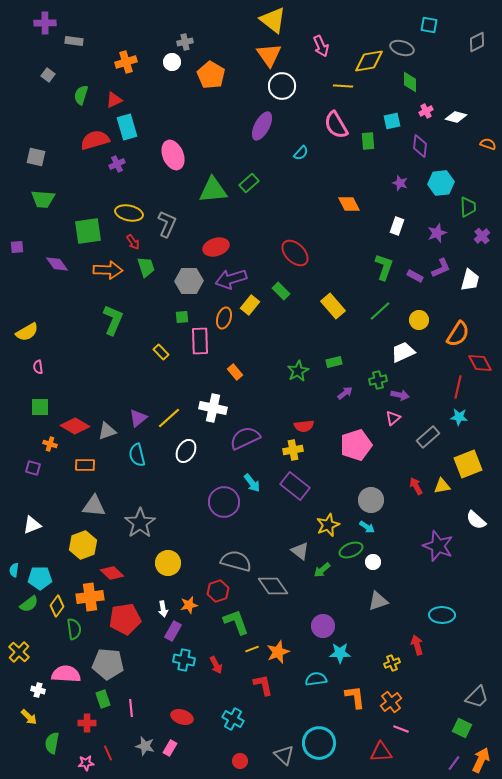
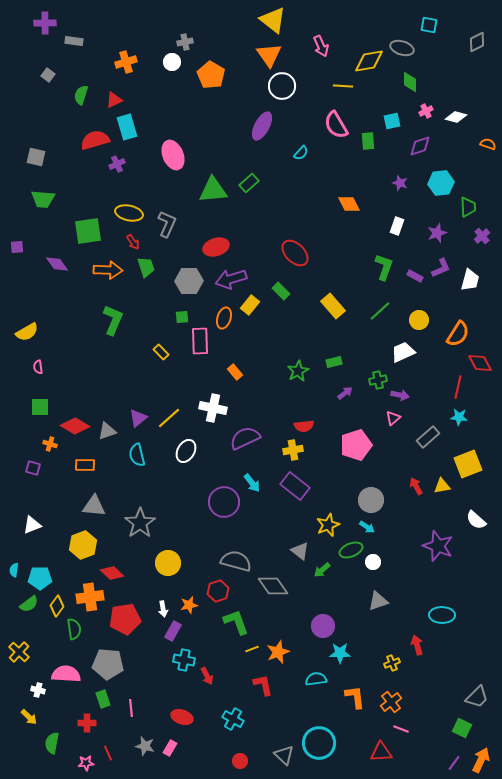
purple diamond at (420, 146): rotated 65 degrees clockwise
red arrow at (216, 665): moved 9 px left, 11 px down
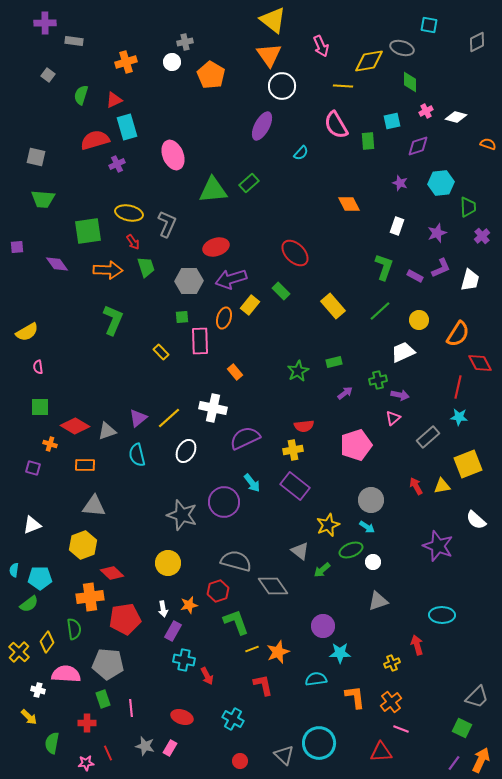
purple diamond at (420, 146): moved 2 px left
gray star at (140, 523): moved 42 px right, 8 px up; rotated 20 degrees counterclockwise
yellow diamond at (57, 606): moved 10 px left, 36 px down
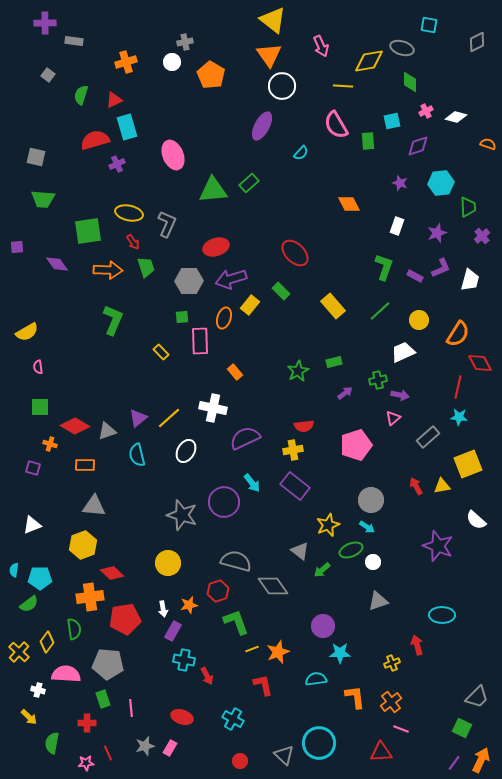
gray star at (145, 746): rotated 30 degrees counterclockwise
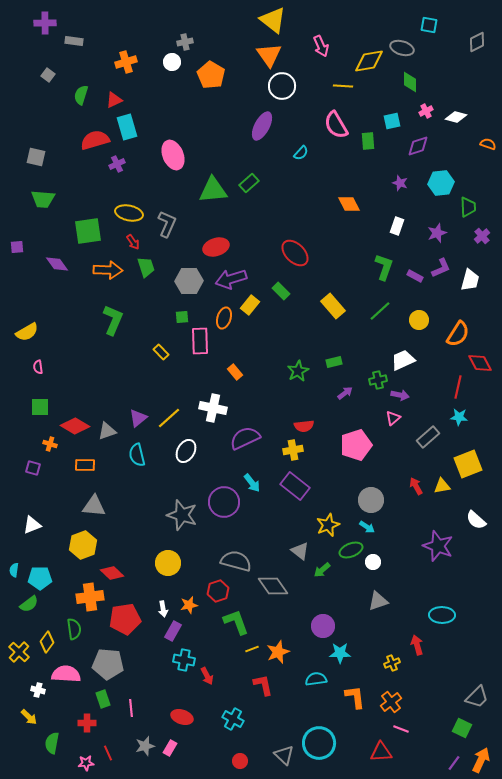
white trapezoid at (403, 352): moved 8 px down
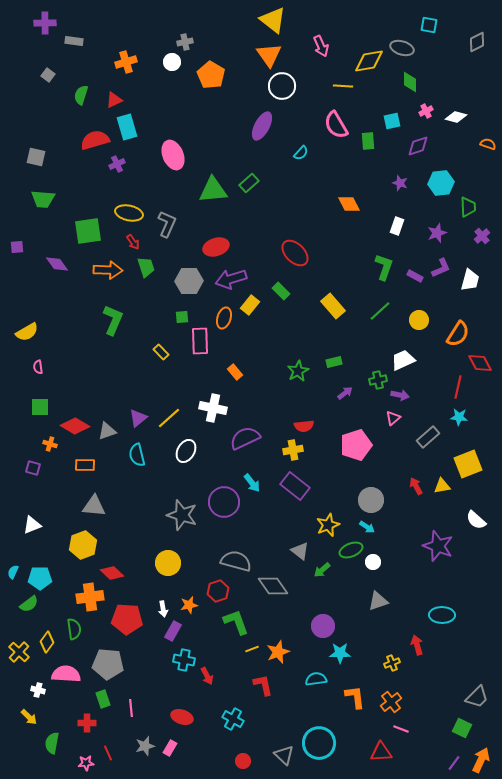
cyan semicircle at (14, 570): moved 1 px left, 2 px down; rotated 16 degrees clockwise
red pentagon at (125, 619): moved 2 px right; rotated 12 degrees clockwise
red circle at (240, 761): moved 3 px right
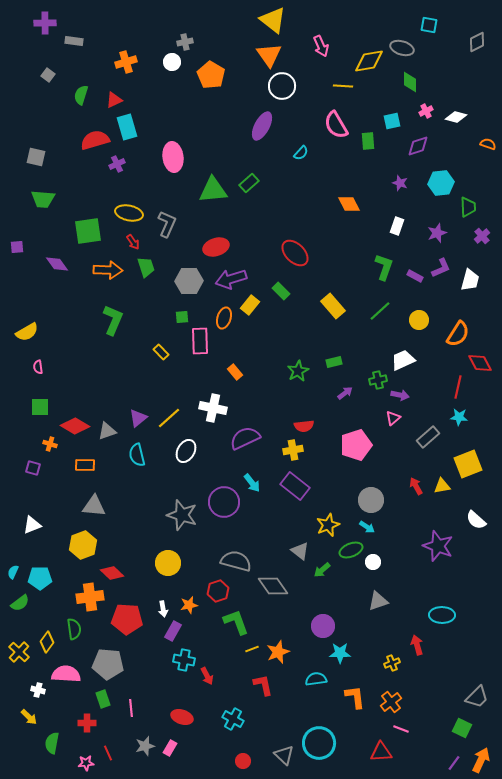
pink ellipse at (173, 155): moved 2 px down; rotated 16 degrees clockwise
green semicircle at (29, 604): moved 9 px left, 1 px up
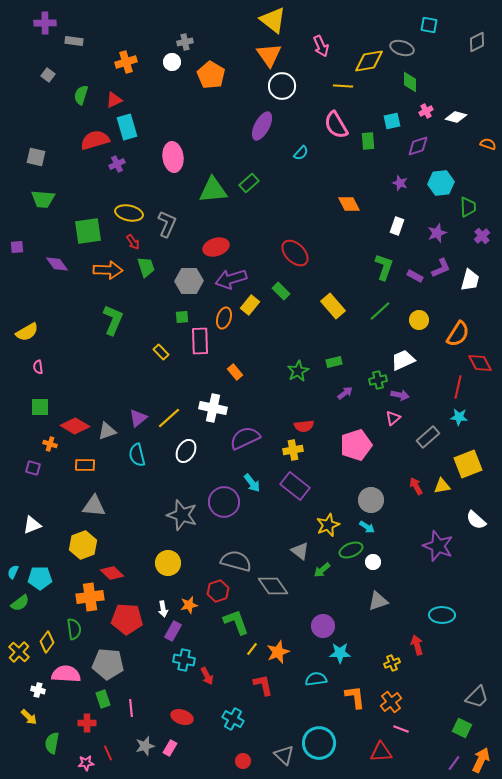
yellow line at (252, 649): rotated 32 degrees counterclockwise
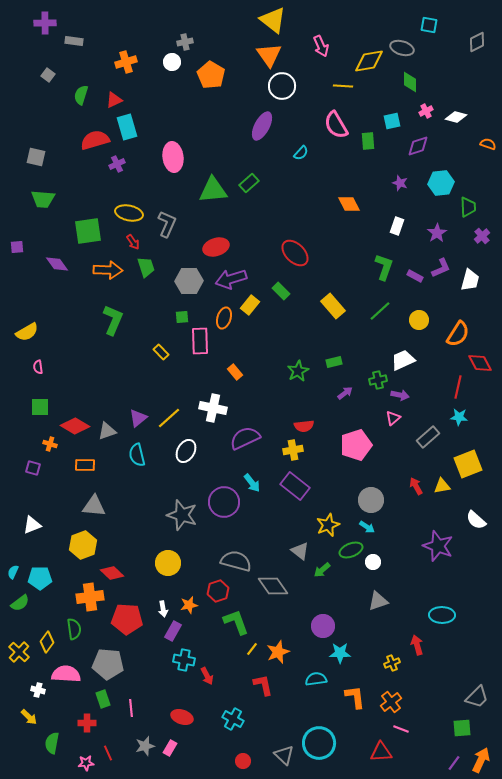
purple star at (437, 233): rotated 12 degrees counterclockwise
green square at (462, 728): rotated 30 degrees counterclockwise
